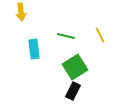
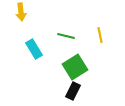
yellow line: rotated 14 degrees clockwise
cyan rectangle: rotated 24 degrees counterclockwise
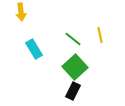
green line: moved 7 px right, 3 px down; rotated 24 degrees clockwise
green square: rotated 10 degrees counterclockwise
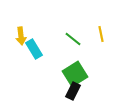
yellow arrow: moved 24 px down
yellow line: moved 1 px right, 1 px up
green square: moved 7 px down; rotated 10 degrees clockwise
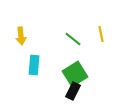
cyan rectangle: moved 16 px down; rotated 36 degrees clockwise
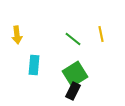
yellow arrow: moved 4 px left, 1 px up
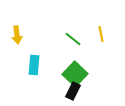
green square: rotated 15 degrees counterclockwise
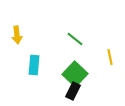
yellow line: moved 9 px right, 23 px down
green line: moved 2 px right
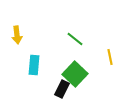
black rectangle: moved 11 px left, 2 px up
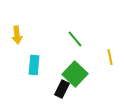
green line: rotated 12 degrees clockwise
